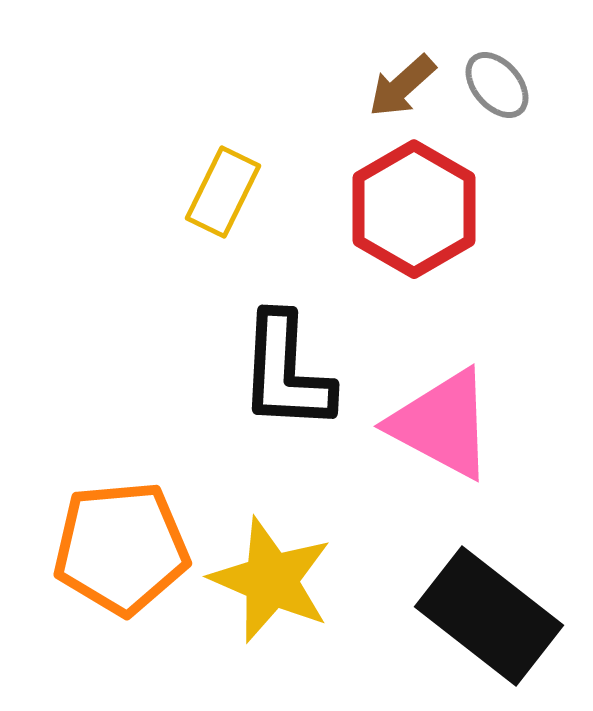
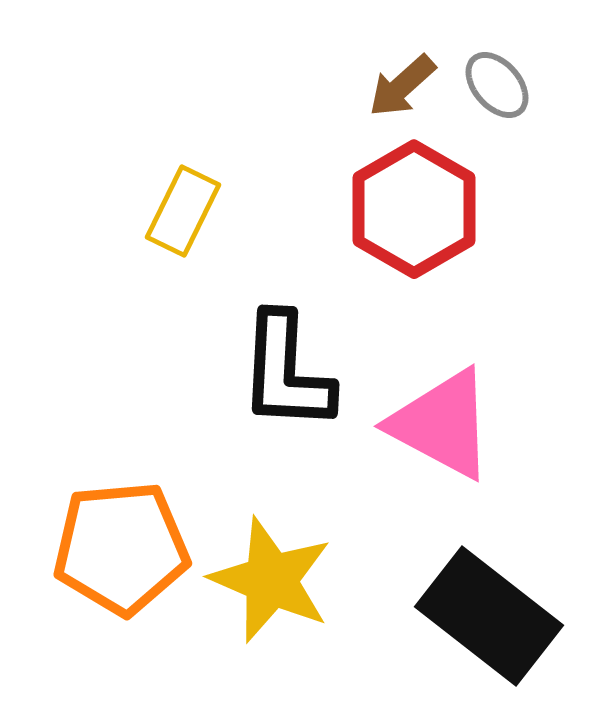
yellow rectangle: moved 40 px left, 19 px down
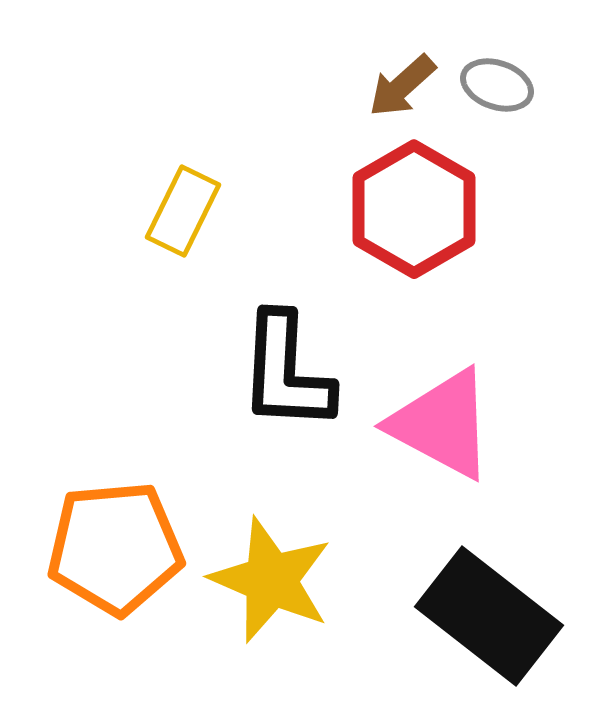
gray ellipse: rotated 30 degrees counterclockwise
orange pentagon: moved 6 px left
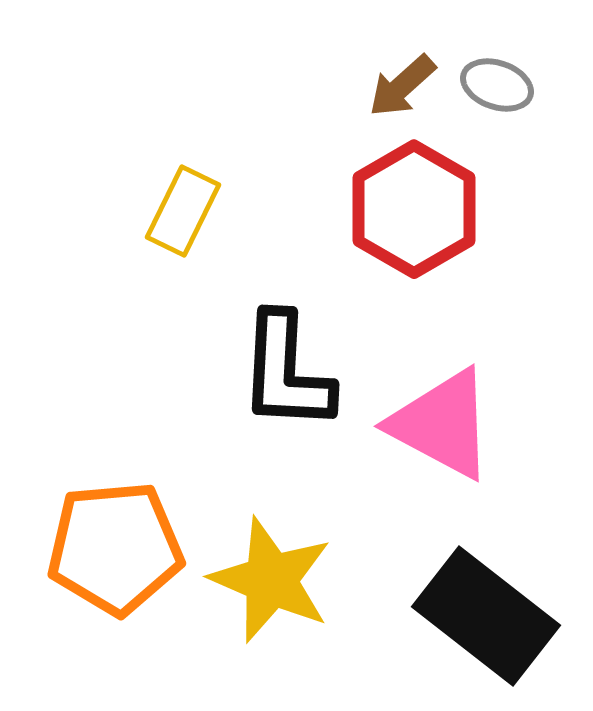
black rectangle: moved 3 px left
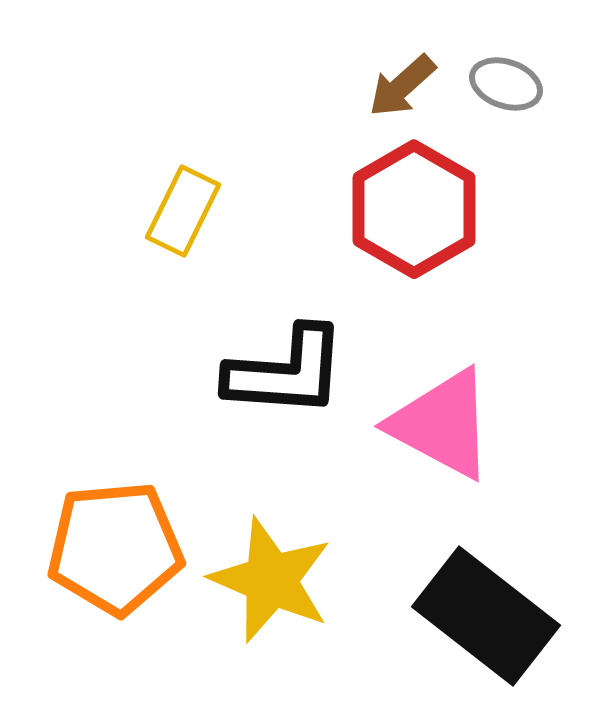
gray ellipse: moved 9 px right, 1 px up
black L-shape: rotated 89 degrees counterclockwise
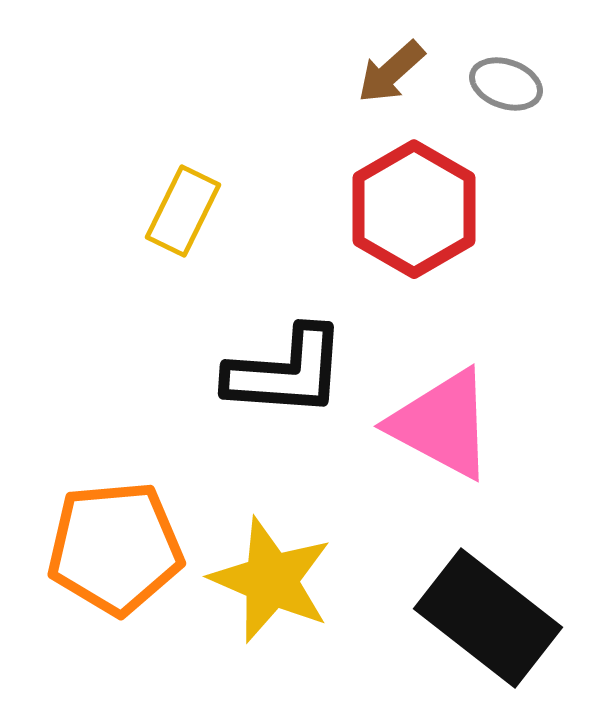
brown arrow: moved 11 px left, 14 px up
black rectangle: moved 2 px right, 2 px down
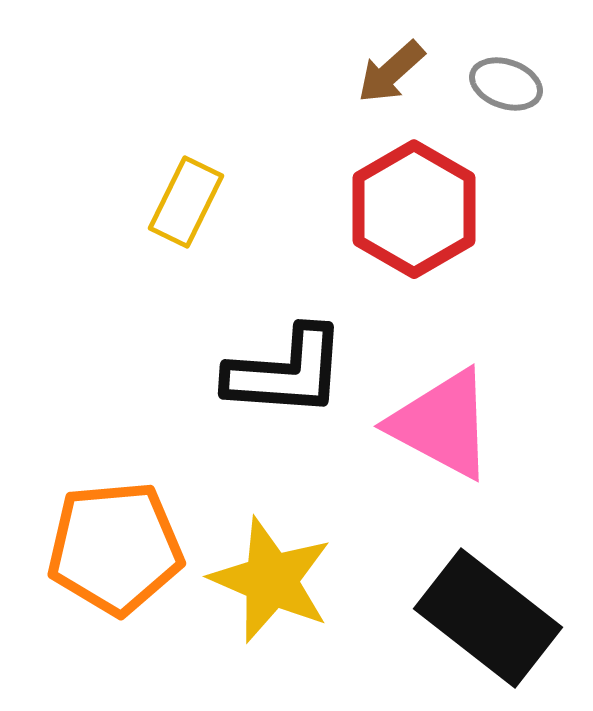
yellow rectangle: moved 3 px right, 9 px up
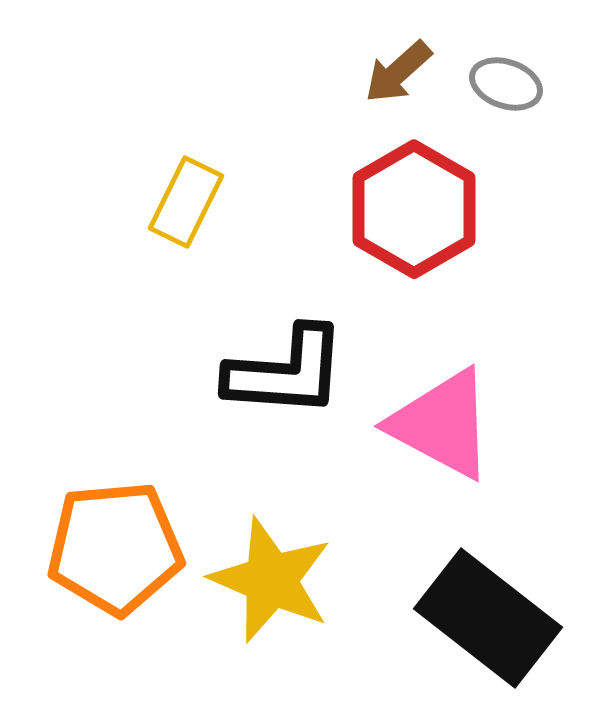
brown arrow: moved 7 px right
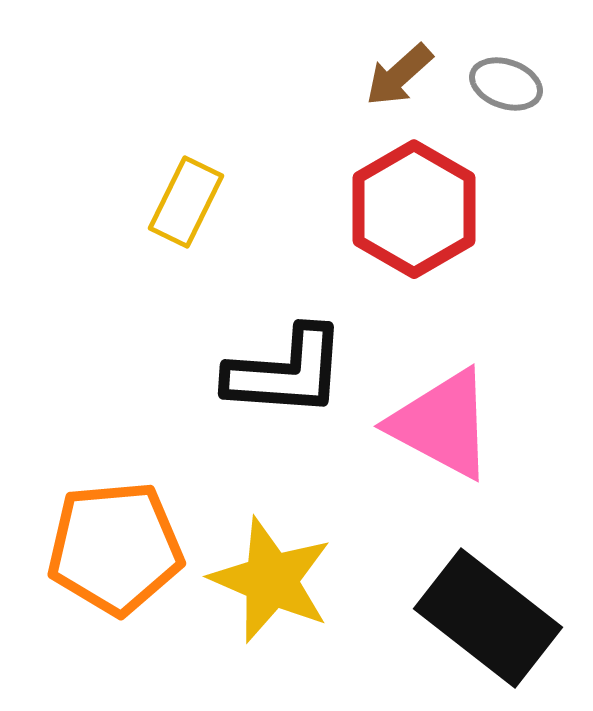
brown arrow: moved 1 px right, 3 px down
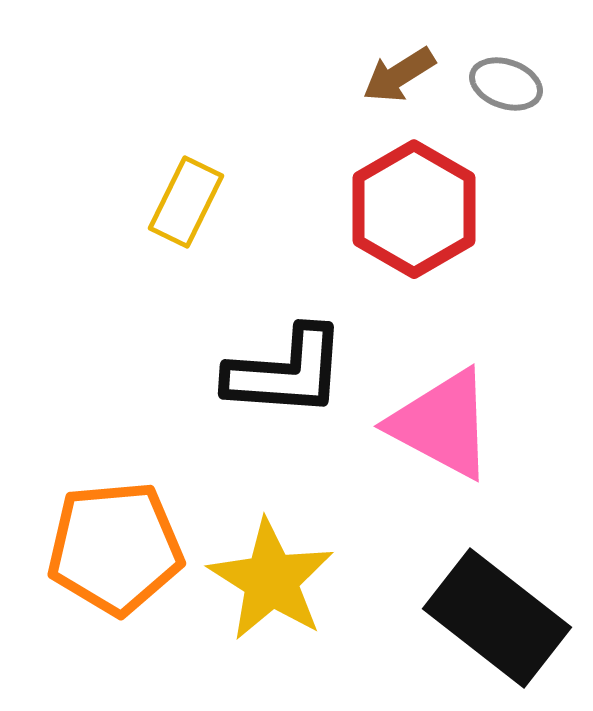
brown arrow: rotated 10 degrees clockwise
yellow star: rotated 9 degrees clockwise
black rectangle: moved 9 px right
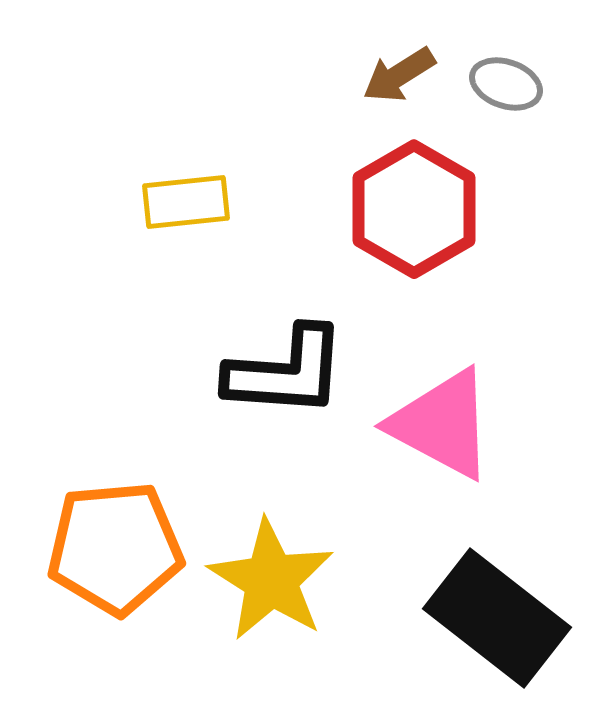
yellow rectangle: rotated 58 degrees clockwise
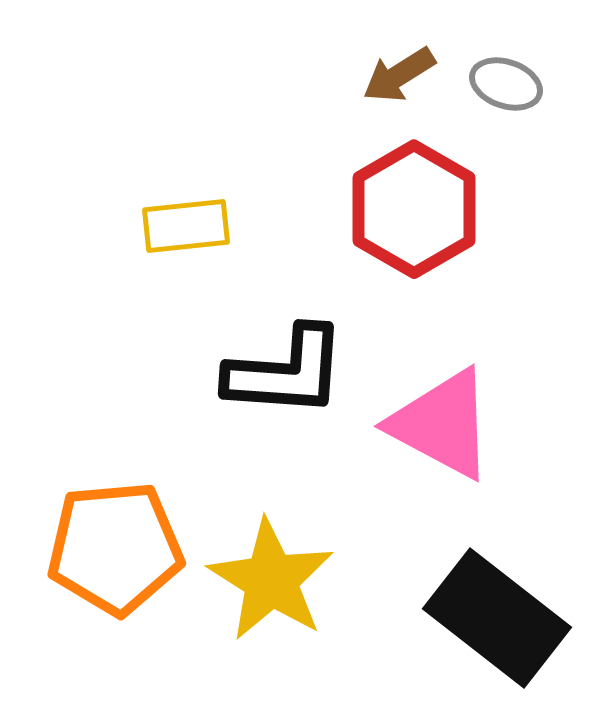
yellow rectangle: moved 24 px down
